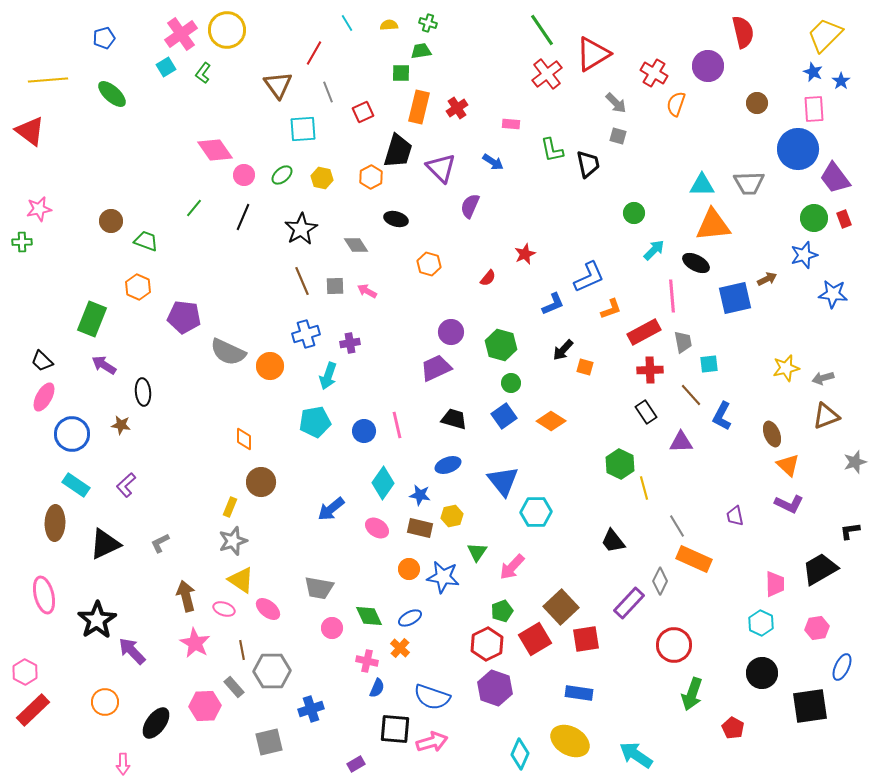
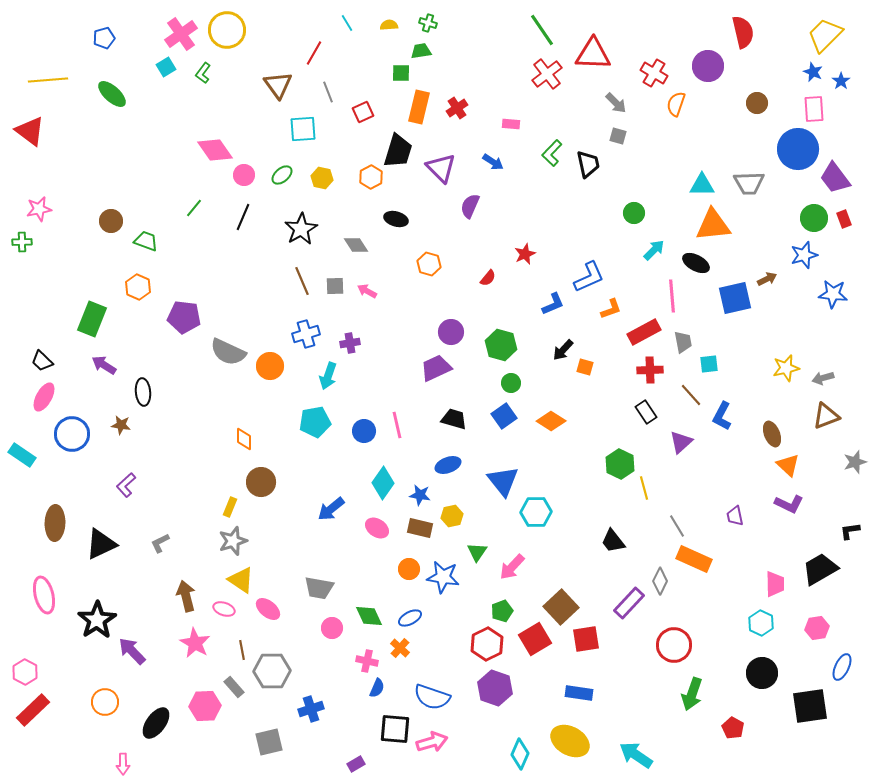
red triangle at (593, 54): rotated 33 degrees clockwise
green L-shape at (552, 150): moved 3 px down; rotated 56 degrees clockwise
purple triangle at (681, 442): rotated 40 degrees counterclockwise
cyan rectangle at (76, 485): moved 54 px left, 30 px up
black triangle at (105, 544): moved 4 px left
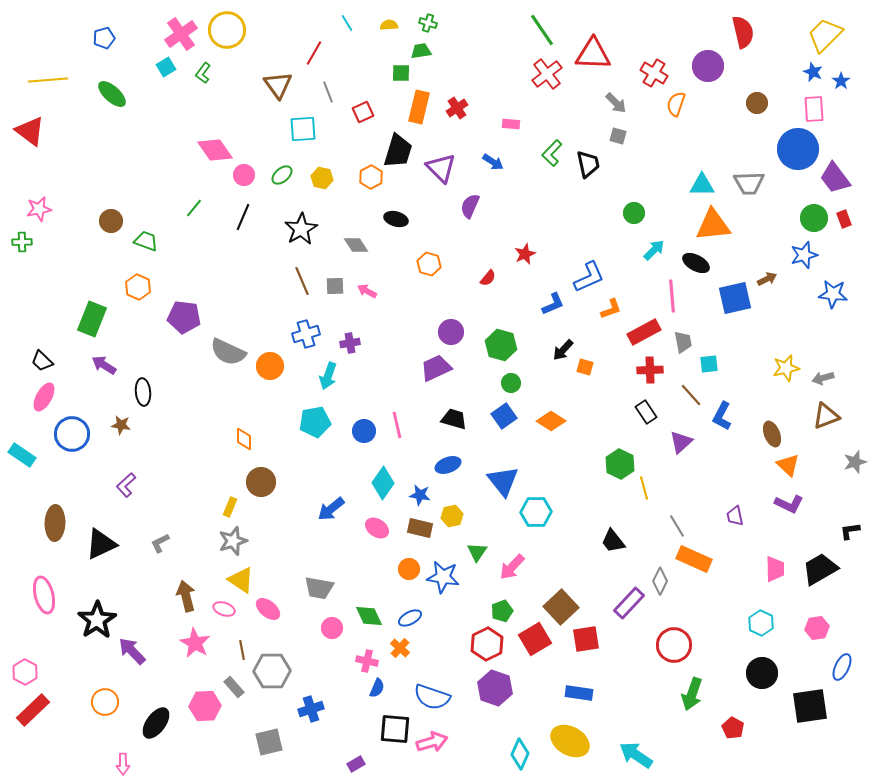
pink trapezoid at (775, 584): moved 15 px up
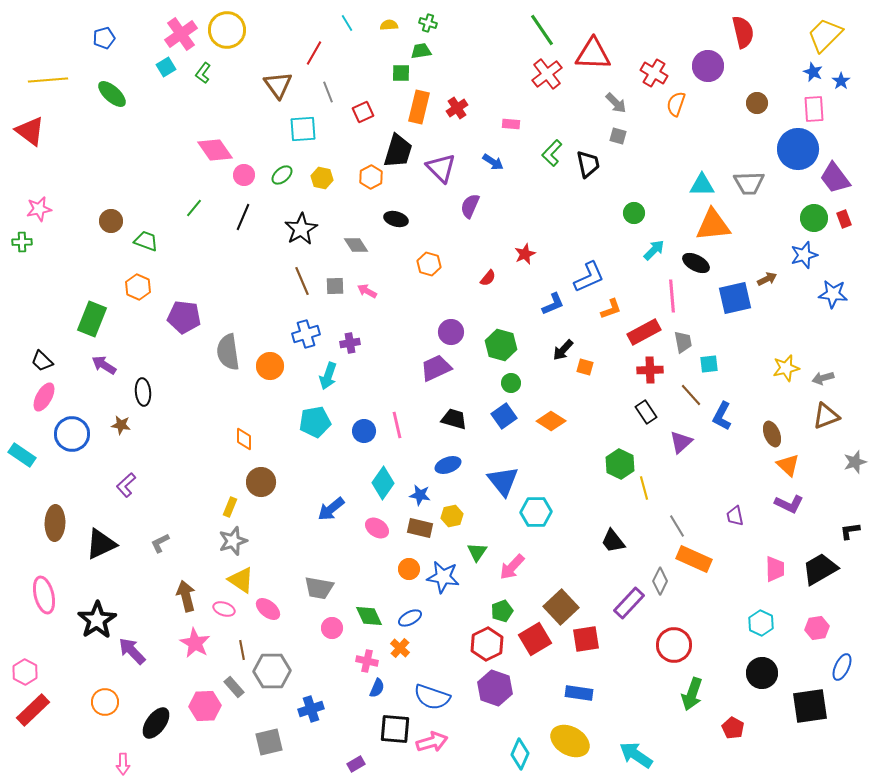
gray semicircle at (228, 352): rotated 57 degrees clockwise
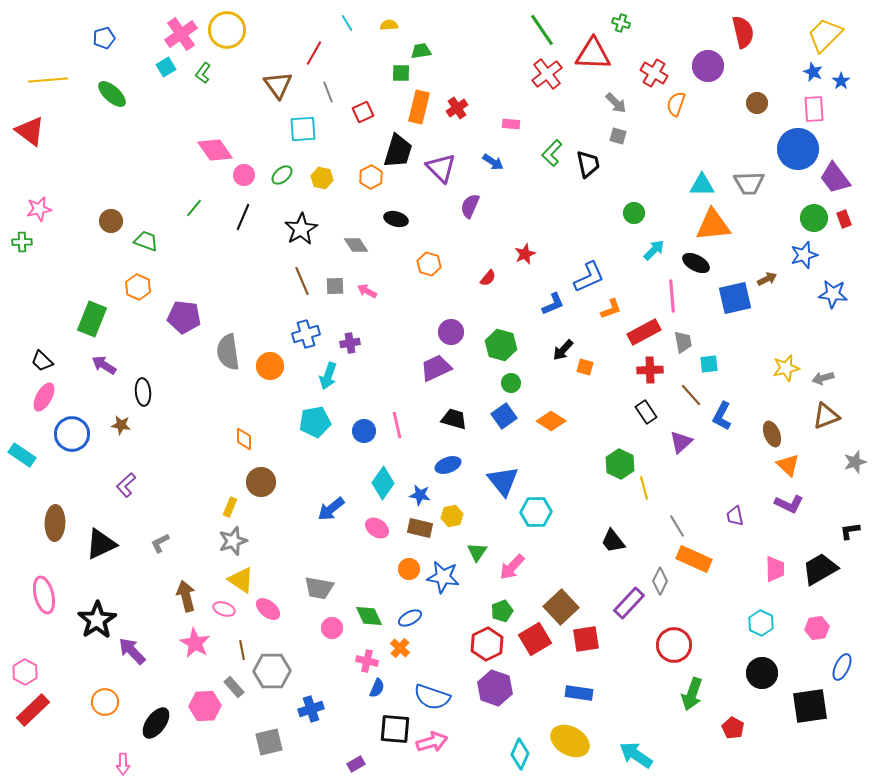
green cross at (428, 23): moved 193 px right
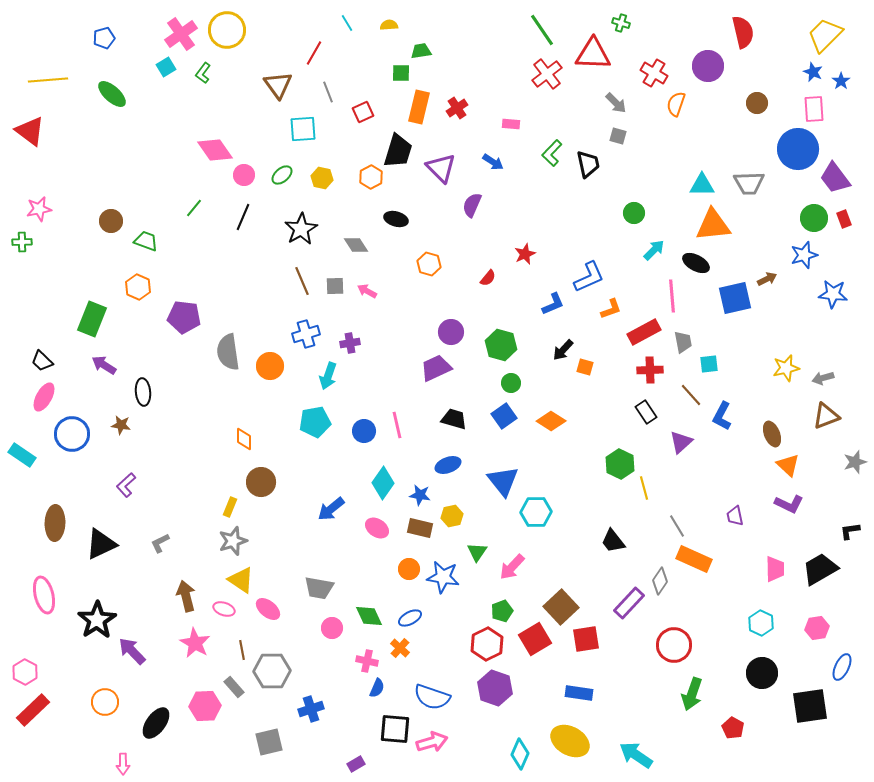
purple semicircle at (470, 206): moved 2 px right, 1 px up
gray diamond at (660, 581): rotated 8 degrees clockwise
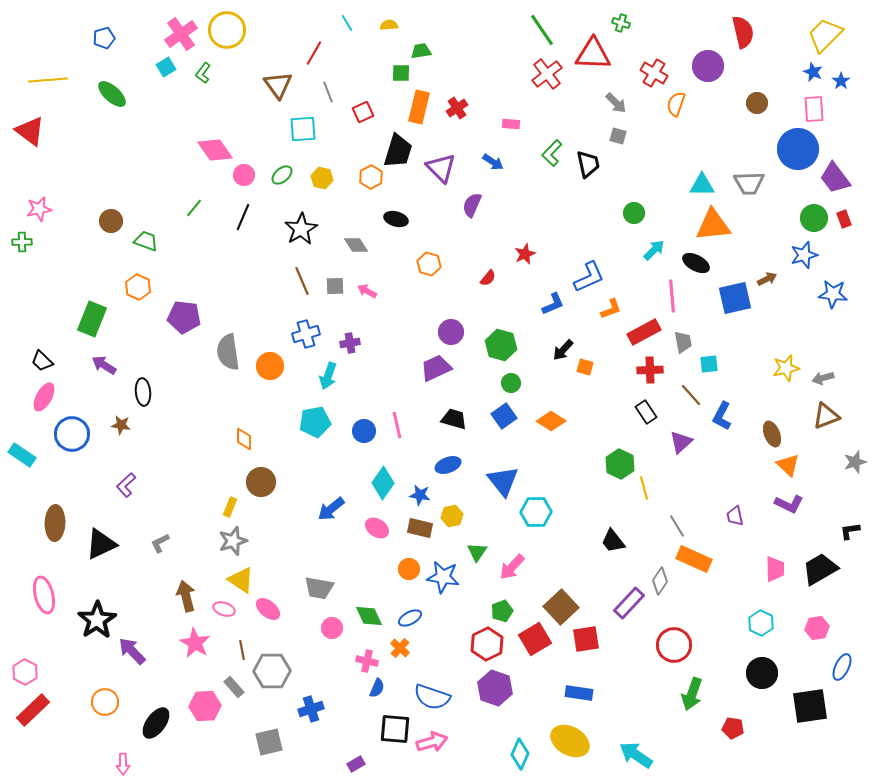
red pentagon at (733, 728): rotated 20 degrees counterclockwise
